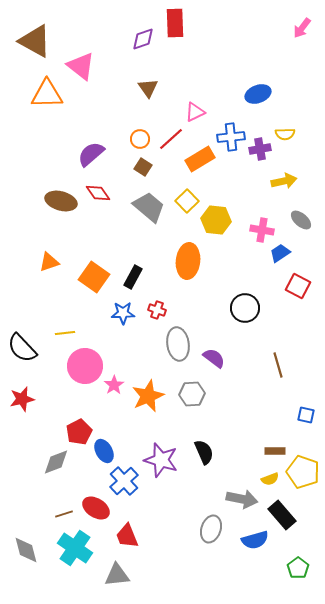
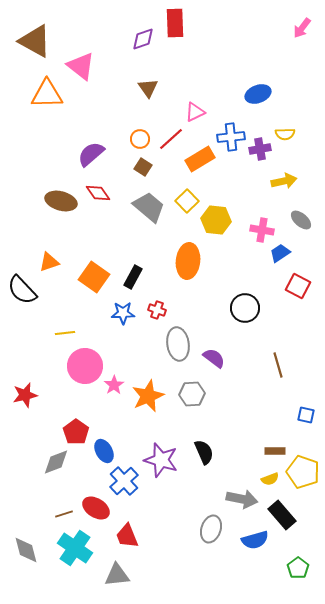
black semicircle at (22, 348): moved 58 px up
red star at (22, 399): moved 3 px right, 4 px up
red pentagon at (79, 432): moved 3 px left; rotated 10 degrees counterclockwise
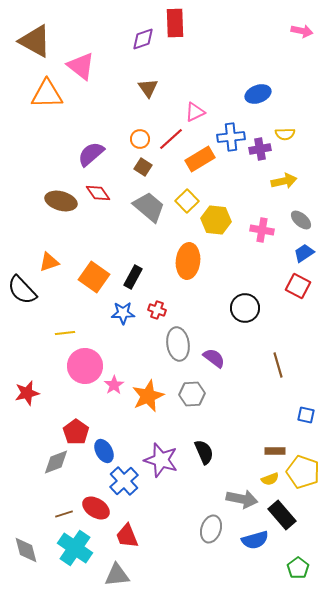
pink arrow at (302, 28): moved 3 px down; rotated 115 degrees counterclockwise
blue trapezoid at (280, 253): moved 24 px right
red star at (25, 395): moved 2 px right, 2 px up
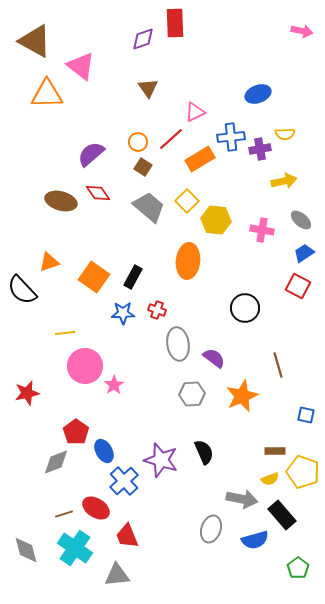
orange circle at (140, 139): moved 2 px left, 3 px down
orange star at (148, 396): moved 94 px right
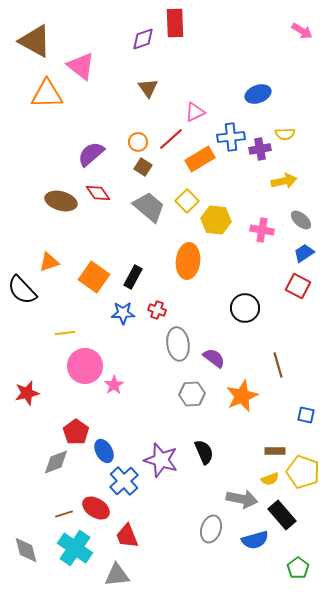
pink arrow at (302, 31): rotated 20 degrees clockwise
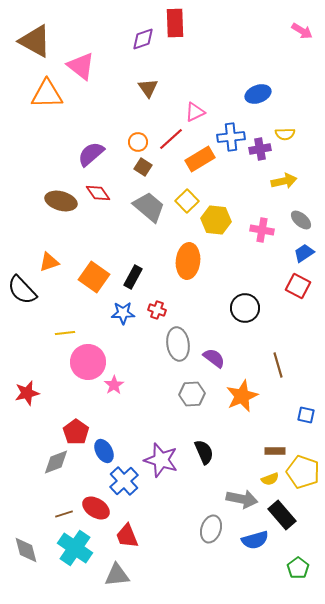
pink circle at (85, 366): moved 3 px right, 4 px up
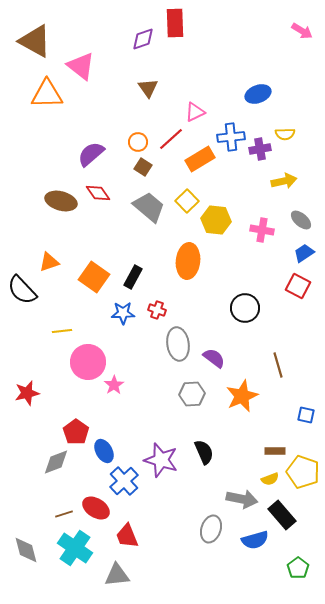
yellow line at (65, 333): moved 3 px left, 2 px up
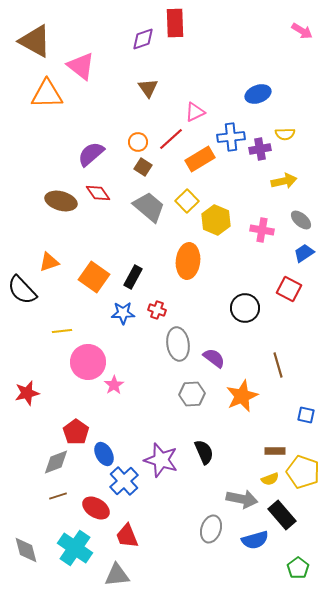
yellow hexagon at (216, 220): rotated 16 degrees clockwise
red square at (298, 286): moved 9 px left, 3 px down
blue ellipse at (104, 451): moved 3 px down
brown line at (64, 514): moved 6 px left, 18 px up
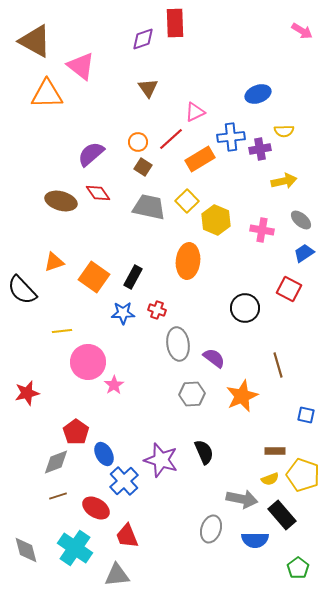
yellow semicircle at (285, 134): moved 1 px left, 3 px up
gray trapezoid at (149, 207): rotated 28 degrees counterclockwise
orange triangle at (49, 262): moved 5 px right
yellow pentagon at (303, 472): moved 3 px down
blue semicircle at (255, 540): rotated 16 degrees clockwise
